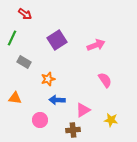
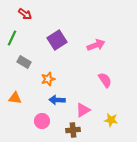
pink circle: moved 2 px right, 1 px down
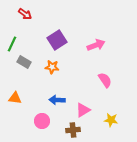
green line: moved 6 px down
orange star: moved 4 px right, 12 px up; rotated 24 degrees clockwise
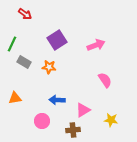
orange star: moved 3 px left
orange triangle: rotated 16 degrees counterclockwise
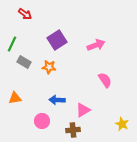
yellow star: moved 11 px right, 4 px down; rotated 16 degrees clockwise
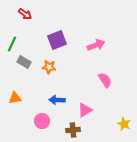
purple square: rotated 12 degrees clockwise
pink triangle: moved 2 px right
yellow star: moved 2 px right
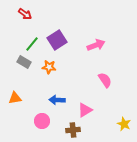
purple square: rotated 12 degrees counterclockwise
green line: moved 20 px right; rotated 14 degrees clockwise
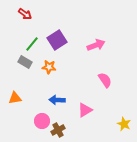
gray rectangle: moved 1 px right
brown cross: moved 15 px left; rotated 24 degrees counterclockwise
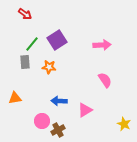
pink arrow: moved 6 px right; rotated 18 degrees clockwise
gray rectangle: rotated 56 degrees clockwise
blue arrow: moved 2 px right, 1 px down
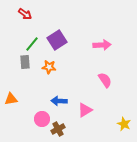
orange triangle: moved 4 px left, 1 px down
pink circle: moved 2 px up
brown cross: moved 1 px up
